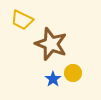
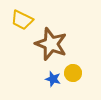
blue star: rotated 21 degrees counterclockwise
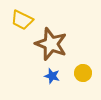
yellow circle: moved 10 px right
blue star: moved 1 px left, 3 px up
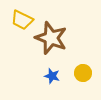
brown star: moved 6 px up
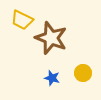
blue star: moved 2 px down
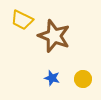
brown star: moved 3 px right, 2 px up
yellow circle: moved 6 px down
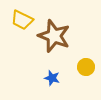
yellow circle: moved 3 px right, 12 px up
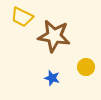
yellow trapezoid: moved 3 px up
brown star: rotated 12 degrees counterclockwise
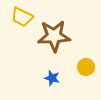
brown star: rotated 12 degrees counterclockwise
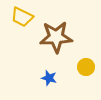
brown star: moved 2 px right, 1 px down
blue star: moved 3 px left
